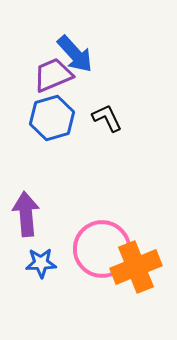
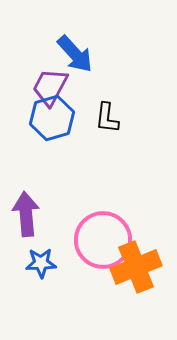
purple trapezoid: moved 3 px left, 12 px down; rotated 39 degrees counterclockwise
black L-shape: rotated 148 degrees counterclockwise
pink circle: moved 1 px right, 9 px up
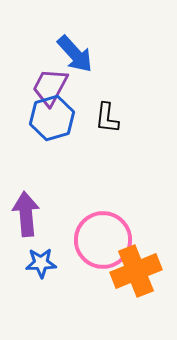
orange cross: moved 4 px down
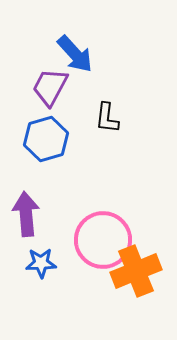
blue hexagon: moved 6 px left, 21 px down
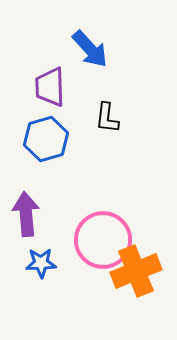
blue arrow: moved 15 px right, 5 px up
purple trapezoid: rotated 30 degrees counterclockwise
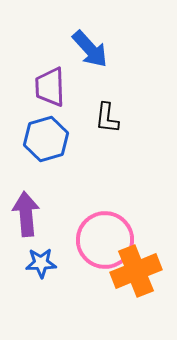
pink circle: moved 2 px right
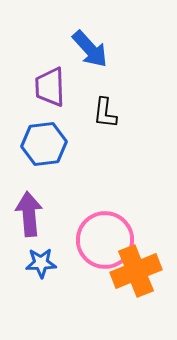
black L-shape: moved 2 px left, 5 px up
blue hexagon: moved 2 px left, 5 px down; rotated 9 degrees clockwise
purple arrow: moved 3 px right
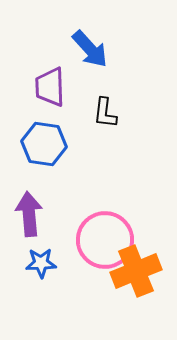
blue hexagon: rotated 15 degrees clockwise
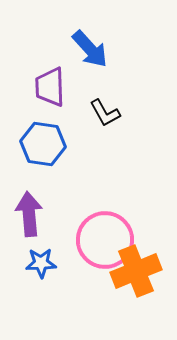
black L-shape: rotated 36 degrees counterclockwise
blue hexagon: moved 1 px left
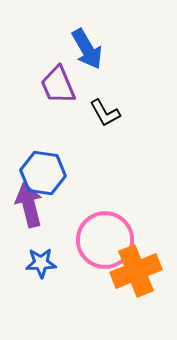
blue arrow: moved 3 px left; rotated 12 degrees clockwise
purple trapezoid: moved 8 px right, 2 px up; rotated 21 degrees counterclockwise
blue hexagon: moved 29 px down
purple arrow: moved 9 px up; rotated 9 degrees counterclockwise
